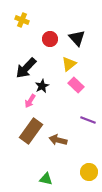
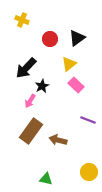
black triangle: rotated 36 degrees clockwise
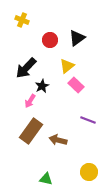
red circle: moved 1 px down
yellow triangle: moved 2 px left, 2 px down
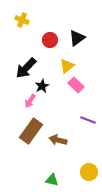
green triangle: moved 6 px right, 1 px down
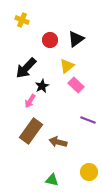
black triangle: moved 1 px left, 1 px down
brown arrow: moved 2 px down
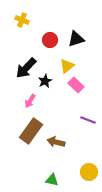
black triangle: rotated 18 degrees clockwise
black star: moved 3 px right, 5 px up
brown arrow: moved 2 px left
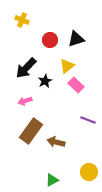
pink arrow: moved 5 px left; rotated 40 degrees clockwise
green triangle: rotated 40 degrees counterclockwise
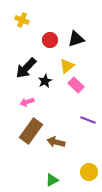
pink arrow: moved 2 px right, 1 px down
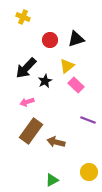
yellow cross: moved 1 px right, 3 px up
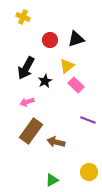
black arrow: rotated 15 degrees counterclockwise
